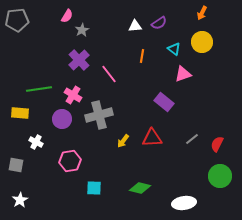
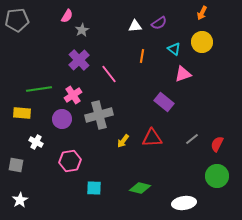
pink cross: rotated 24 degrees clockwise
yellow rectangle: moved 2 px right
green circle: moved 3 px left
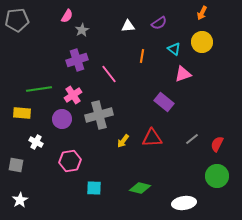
white triangle: moved 7 px left
purple cross: moved 2 px left; rotated 25 degrees clockwise
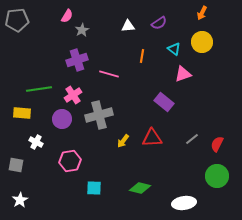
pink line: rotated 36 degrees counterclockwise
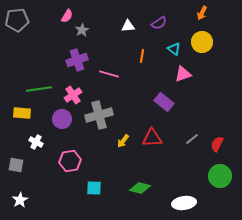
green circle: moved 3 px right
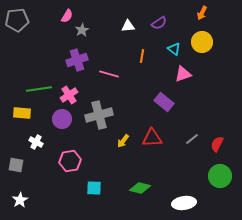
pink cross: moved 4 px left
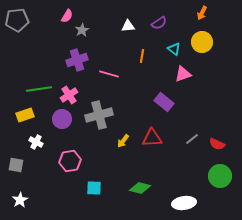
yellow rectangle: moved 3 px right, 2 px down; rotated 24 degrees counterclockwise
red semicircle: rotated 91 degrees counterclockwise
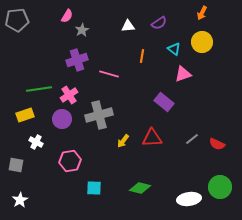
green circle: moved 11 px down
white ellipse: moved 5 px right, 4 px up
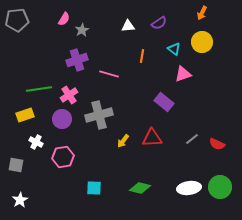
pink semicircle: moved 3 px left, 3 px down
pink hexagon: moved 7 px left, 4 px up
white ellipse: moved 11 px up
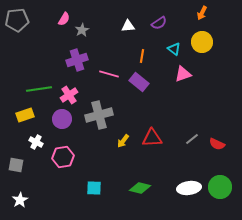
purple rectangle: moved 25 px left, 20 px up
